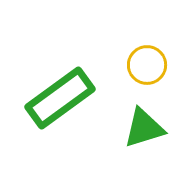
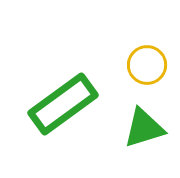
green rectangle: moved 3 px right, 6 px down
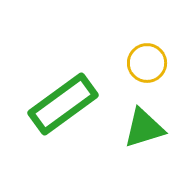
yellow circle: moved 2 px up
